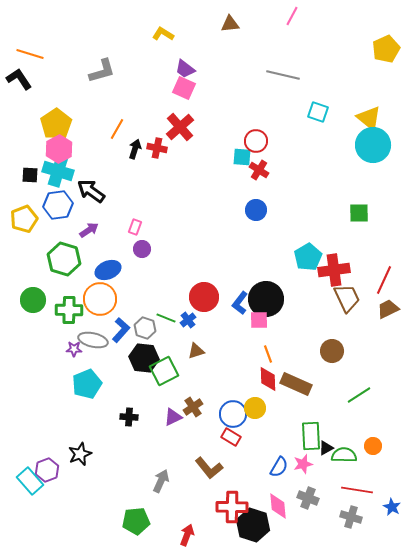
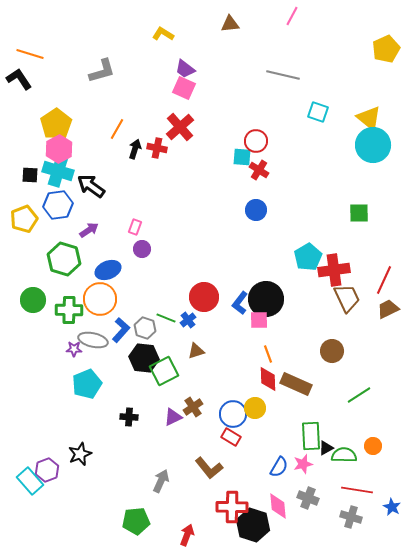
black arrow at (91, 191): moved 5 px up
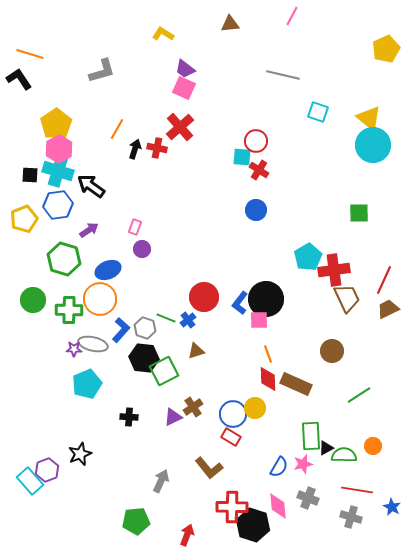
gray ellipse at (93, 340): moved 4 px down
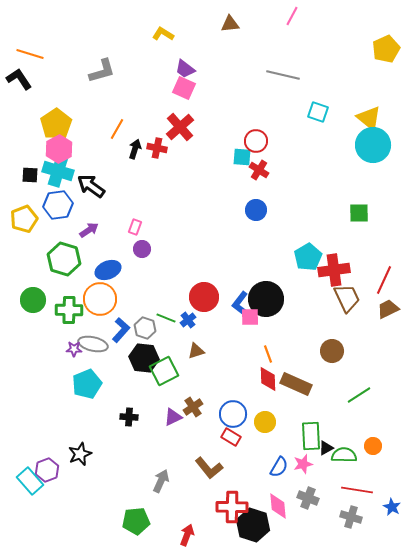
pink square at (259, 320): moved 9 px left, 3 px up
yellow circle at (255, 408): moved 10 px right, 14 px down
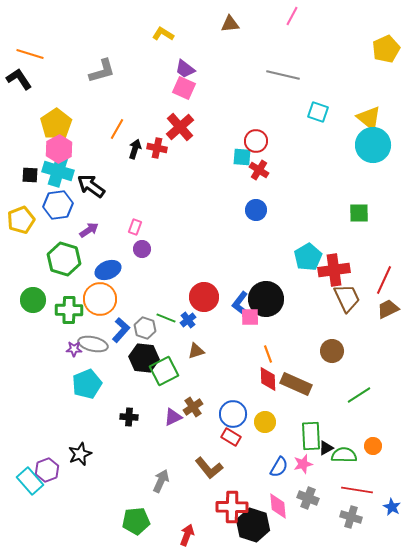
yellow pentagon at (24, 219): moved 3 px left, 1 px down
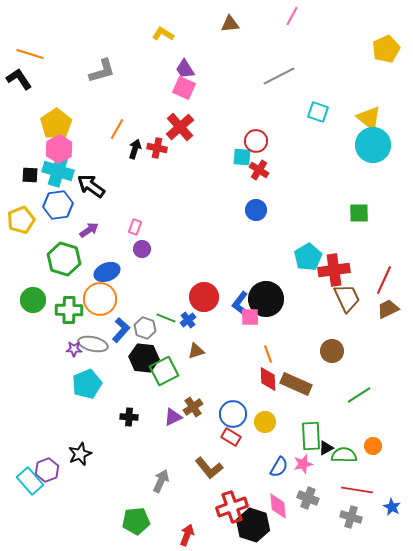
purple trapezoid at (185, 69): rotated 20 degrees clockwise
gray line at (283, 75): moved 4 px left, 1 px down; rotated 40 degrees counterclockwise
blue ellipse at (108, 270): moved 1 px left, 2 px down
red cross at (232, 507): rotated 20 degrees counterclockwise
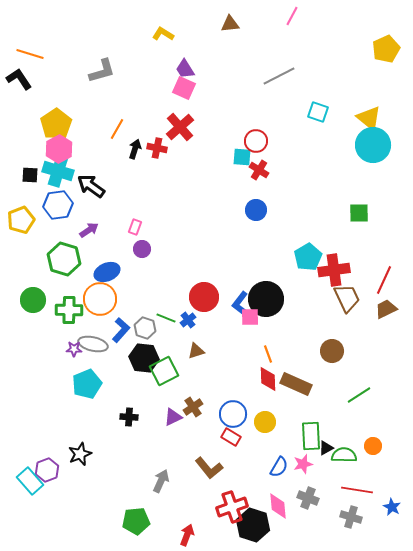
brown trapezoid at (388, 309): moved 2 px left
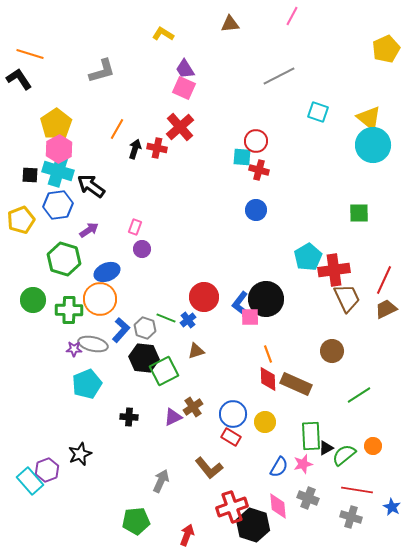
red cross at (259, 170): rotated 18 degrees counterclockwise
green semicircle at (344, 455): rotated 40 degrees counterclockwise
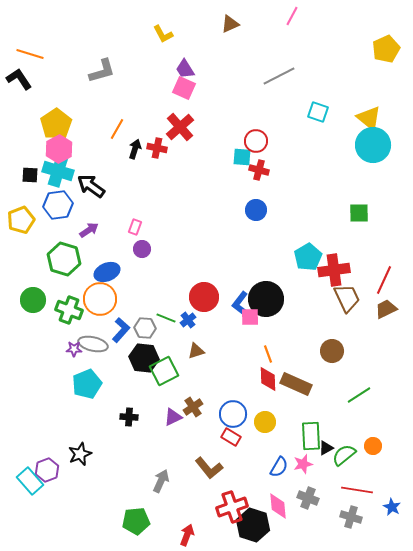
brown triangle at (230, 24): rotated 18 degrees counterclockwise
yellow L-shape at (163, 34): rotated 150 degrees counterclockwise
green cross at (69, 310): rotated 20 degrees clockwise
gray hexagon at (145, 328): rotated 15 degrees counterclockwise
